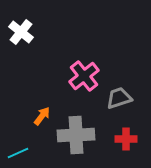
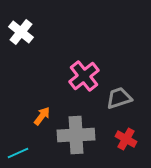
red cross: rotated 30 degrees clockwise
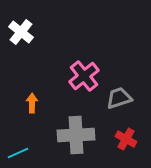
orange arrow: moved 10 px left, 13 px up; rotated 36 degrees counterclockwise
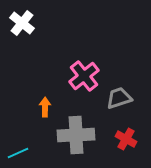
white cross: moved 1 px right, 9 px up
orange arrow: moved 13 px right, 4 px down
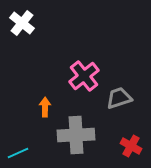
red cross: moved 5 px right, 7 px down
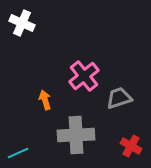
white cross: rotated 15 degrees counterclockwise
orange arrow: moved 7 px up; rotated 18 degrees counterclockwise
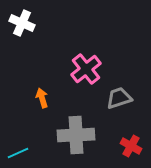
pink cross: moved 2 px right, 7 px up
orange arrow: moved 3 px left, 2 px up
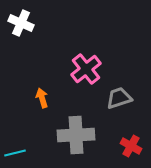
white cross: moved 1 px left
cyan line: moved 3 px left; rotated 10 degrees clockwise
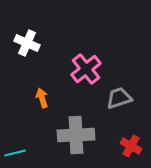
white cross: moved 6 px right, 20 px down
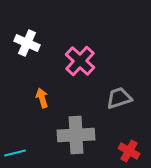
pink cross: moved 6 px left, 8 px up; rotated 8 degrees counterclockwise
red cross: moved 2 px left, 5 px down
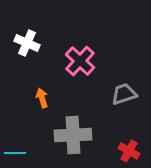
gray trapezoid: moved 5 px right, 4 px up
gray cross: moved 3 px left
cyan line: rotated 15 degrees clockwise
